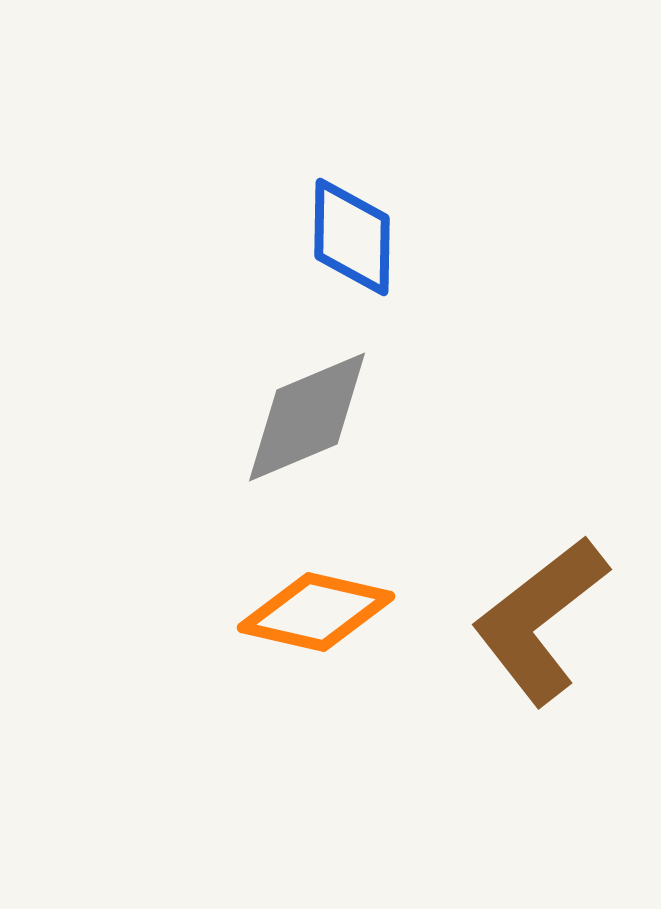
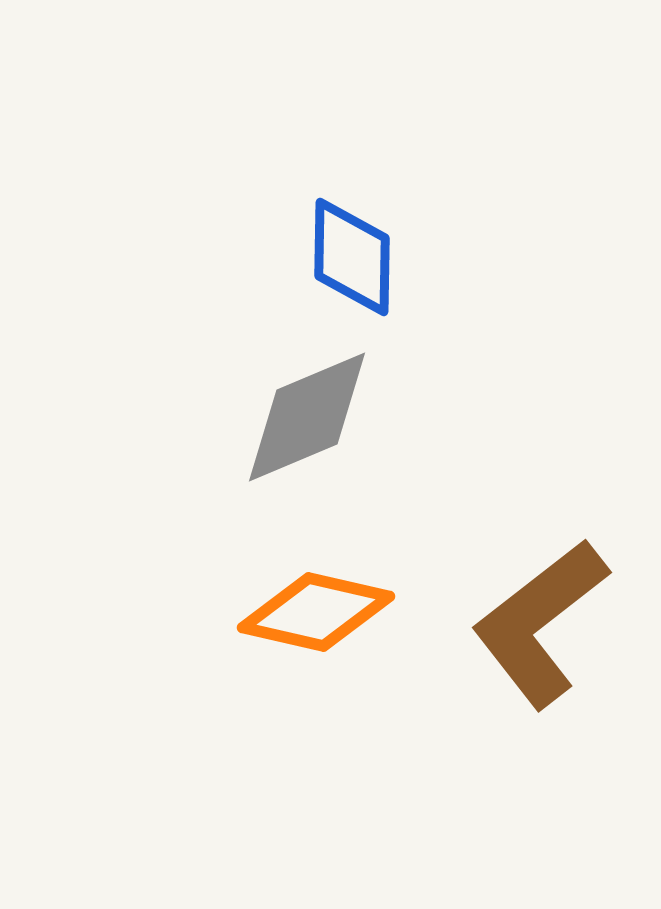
blue diamond: moved 20 px down
brown L-shape: moved 3 px down
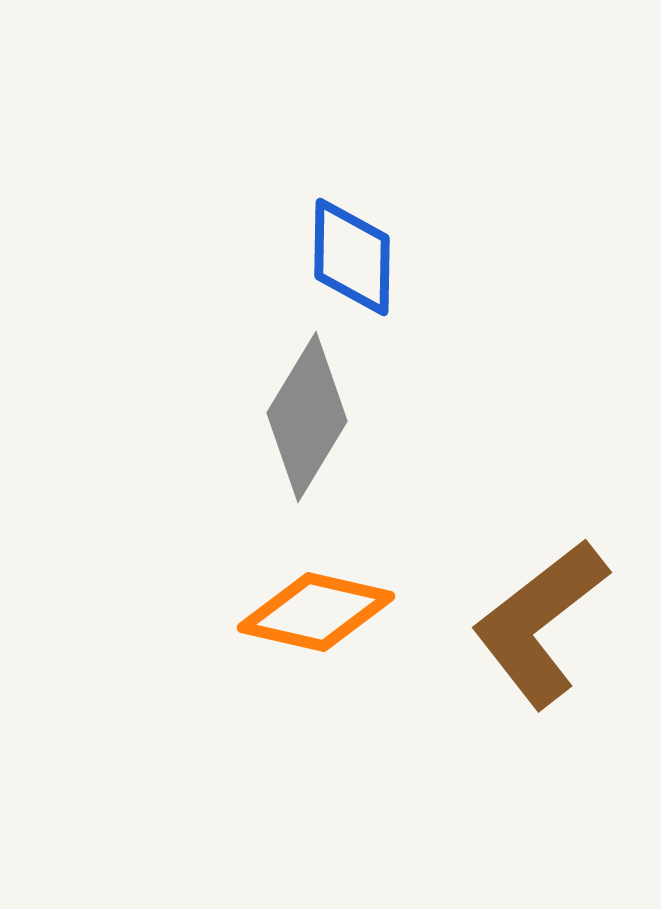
gray diamond: rotated 36 degrees counterclockwise
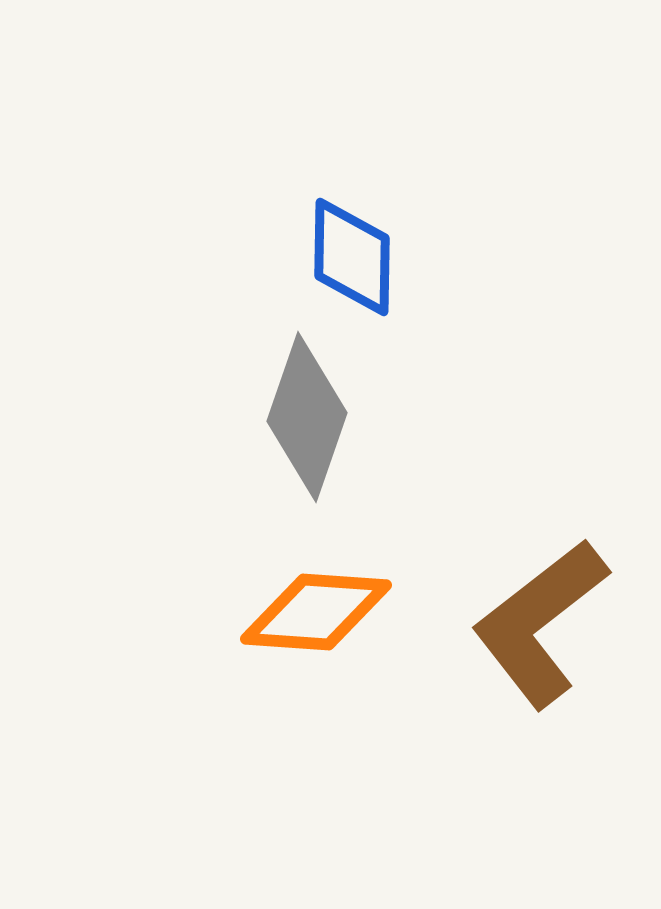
gray diamond: rotated 12 degrees counterclockwise
orange diamond: rotated 9 degrees counterclockwise
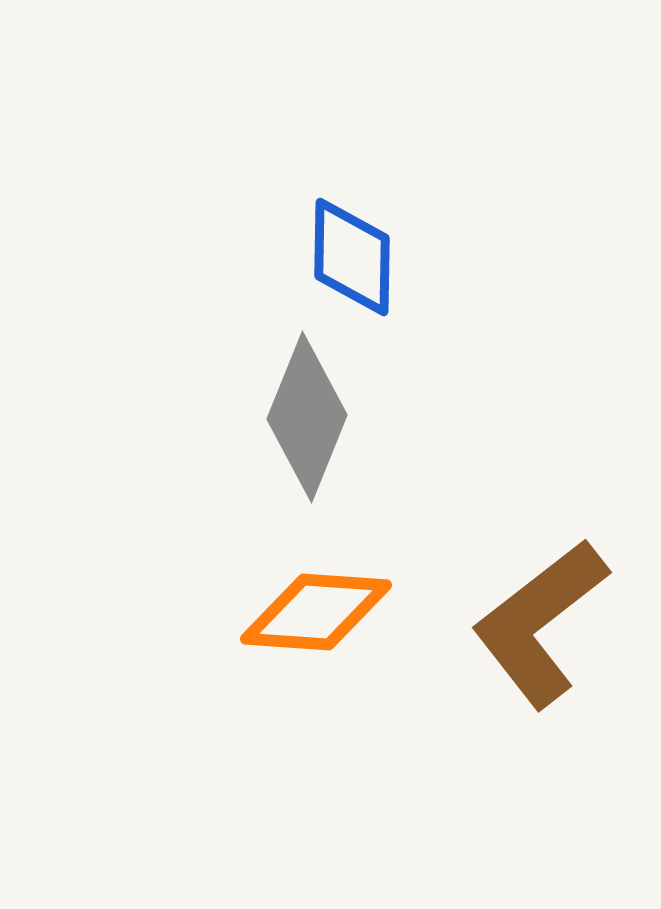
gray diamond: rotated 3 degrees clockwise
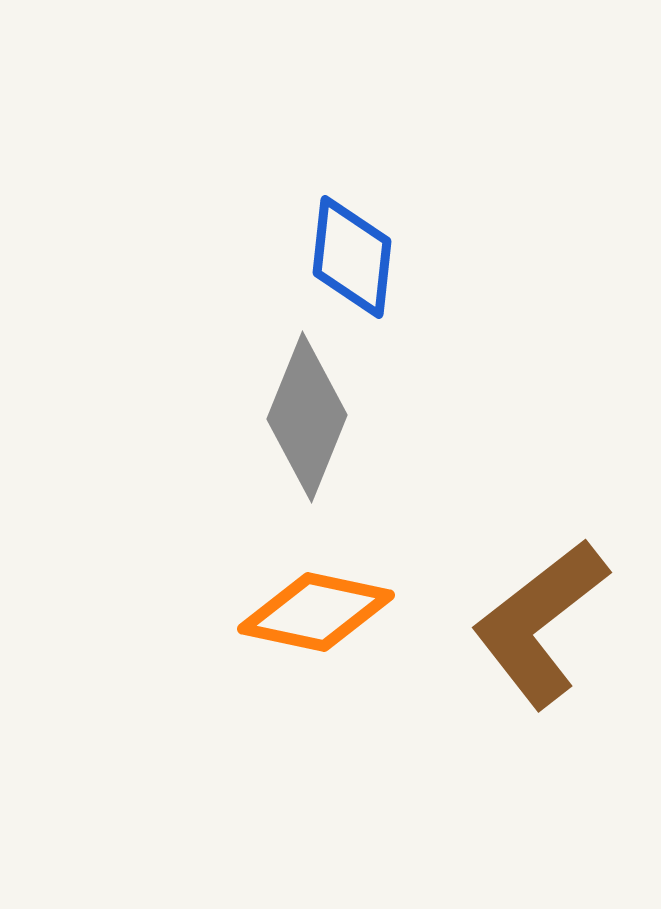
blue diamond: rotated 5 degrees clockwise
orange diamond: rotated 8 degrees clockwise
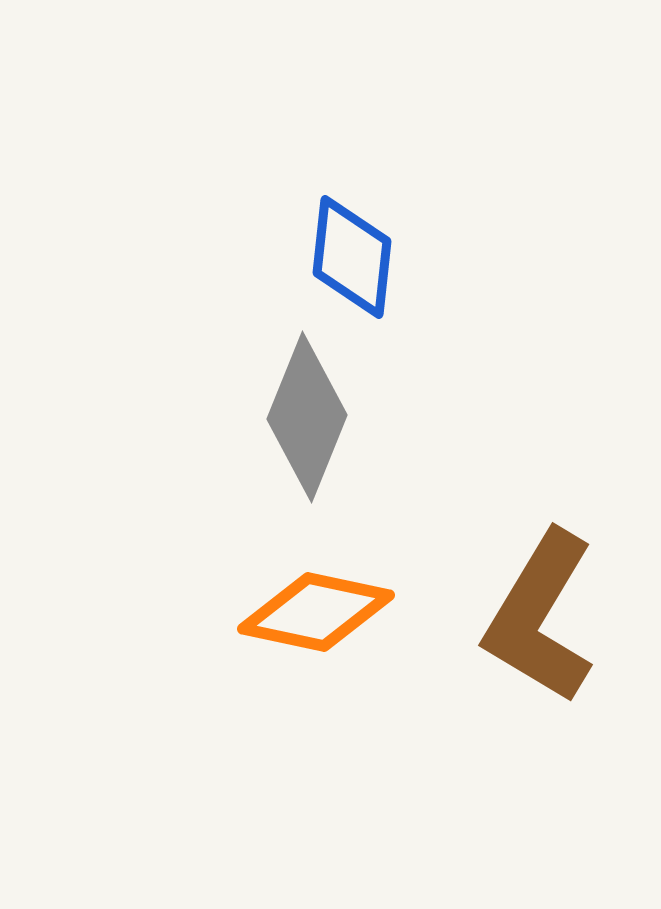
brown L-shape: moved 6 px up; rotated 21 degrees counterclockwise
